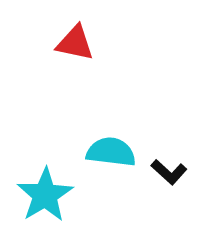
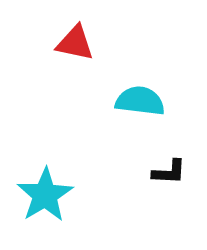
cyan semicircle: moved 29 px right, 51 px up
black L-shape: rotated 39 degrees counterclockwise
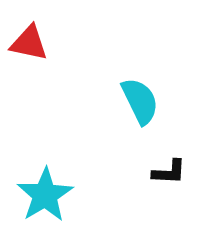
red triangle: moved 46 px left
cyan semicircle: rotated 57 degrees clockwise
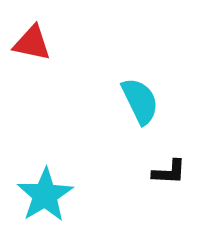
red triangle: moved 3 px right
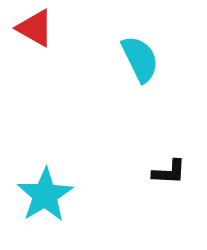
red triangle: moved 3 px right, 15 px up; rotated 18 degrees clockwise
cyan semicircle: moved 42 px up
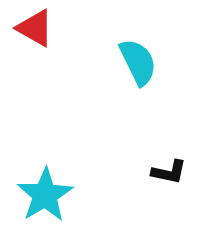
cyan semicircle: moved 2 px left, 3 px down
black L-shape: rotated 9 degrees clockwise
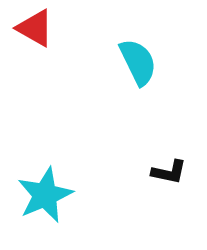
cyan star: rotated 8 degrees clockwise
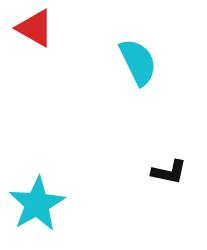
cyan star: moved 8 px left, 9 px down; rotated 6 degrees counterclockwise
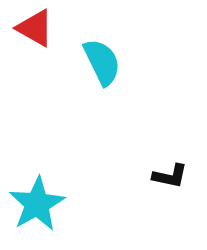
cyan semicircle: moved 36 px left
black L-shape: moved 1 px right, 4 px down
